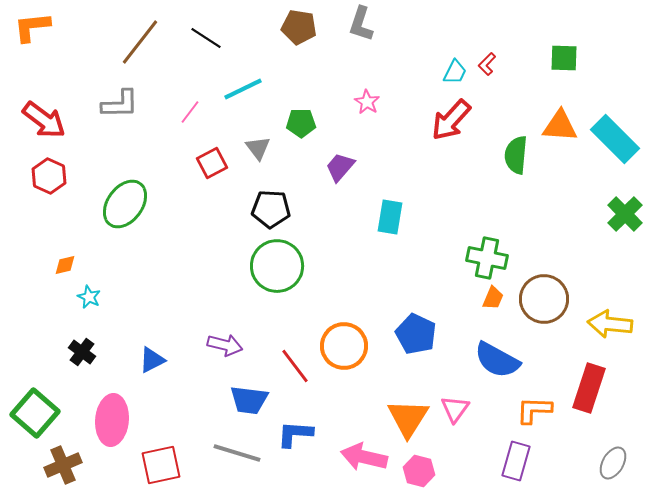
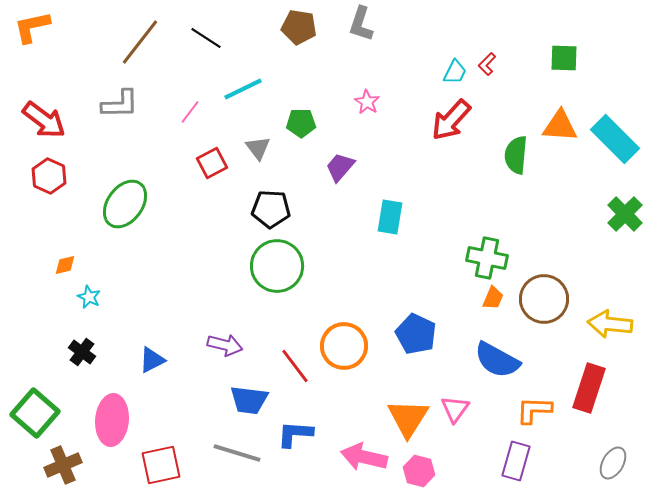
orange L-shape at (32, 27): rotated 6 degrees counterclockwise
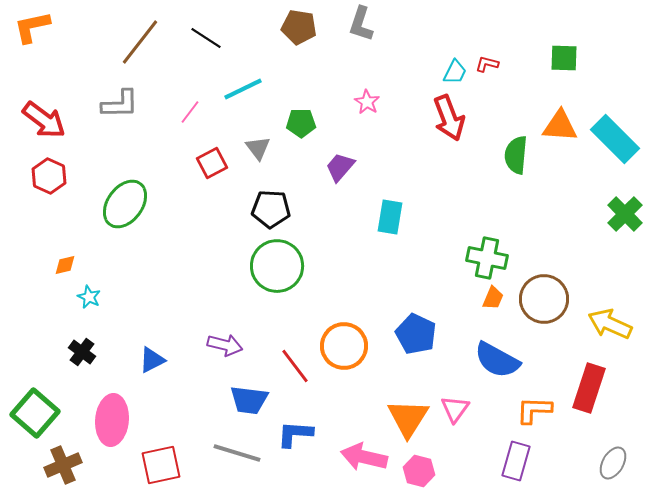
red L-shape at (487, 64): rotated 60 degrees clockwise
red arrow at (451, 120): moved 2 px left, 2 px up; rotated 63 degrees counterclockwise
yellow arrow at (610, 324): rotated 18 degrees clockwise
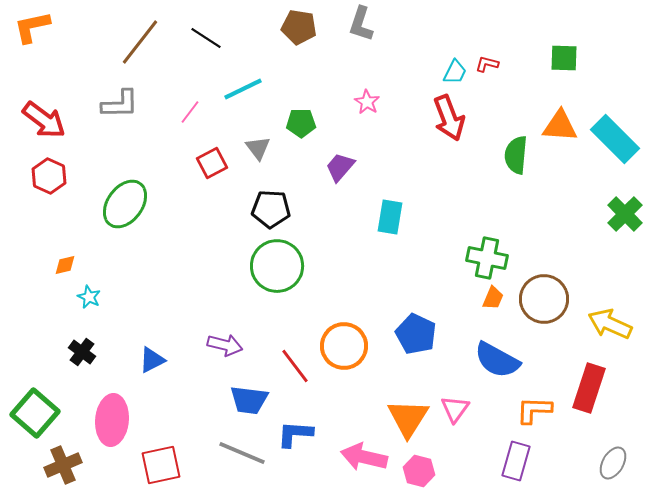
gray line at (237, 453): moved 5 px right; rotated 6 degrees clockwise
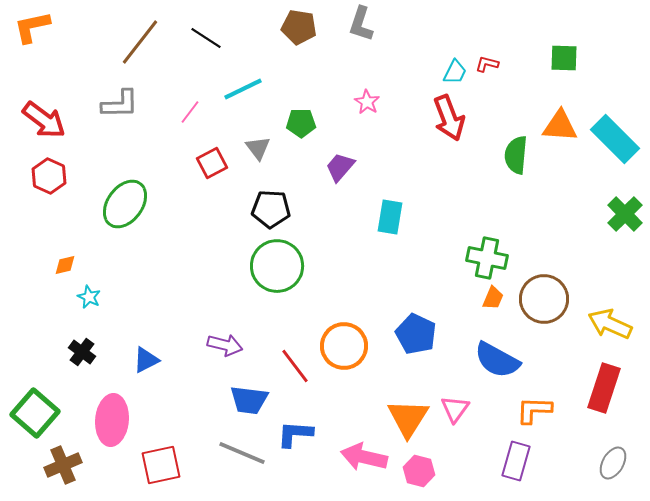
blue triangle at (152, 360): moved 6 px left
red rectangle at (589, 388): moved 15 px right
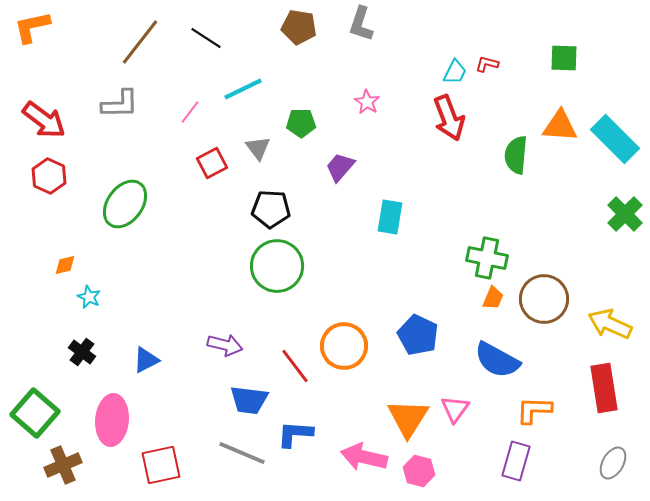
blue pentagon at (416, 334): moved 2 px right, 1 px down
red rectangle at (604, 388): rotated 27 degrees counterclockwise
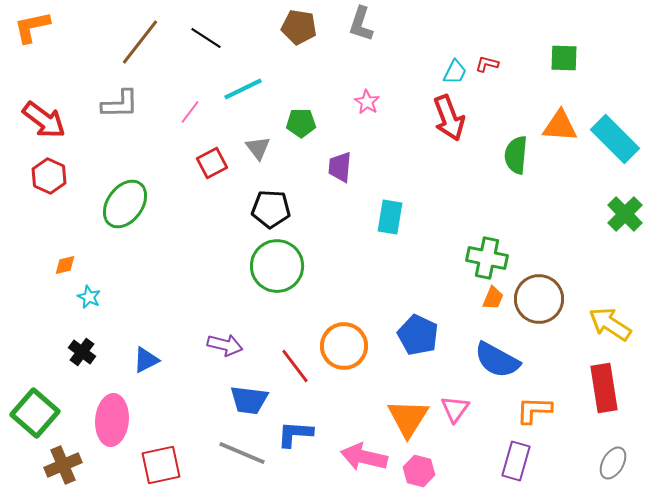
purple trapezoid at (340, 167): rotated 36 degrees counterclockwise
brown circle at (544, 299): moved 5 px left
yellow arrow at (610, 324): rotated 9 degrees clockwise
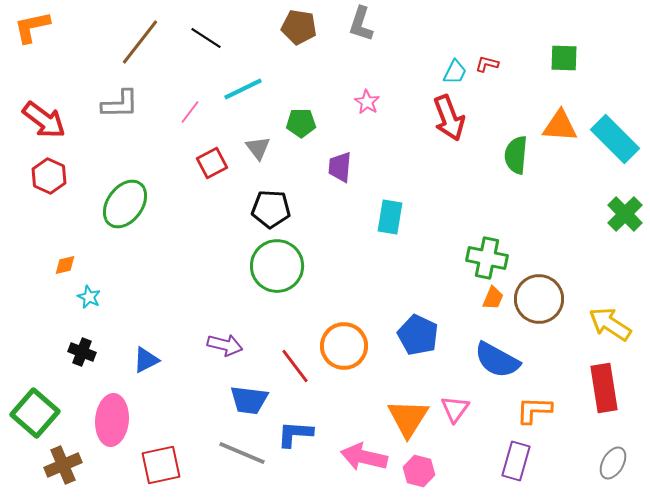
black cross at (82, 352): rotated 16 degrees counterclockwise
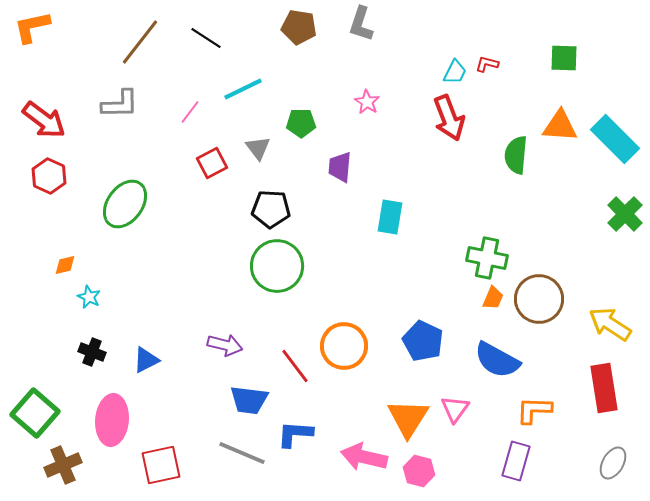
blue pentagon at (418, 335): moved 5 px right, 6 px down
black cross at (82, 352): moved 10 px right
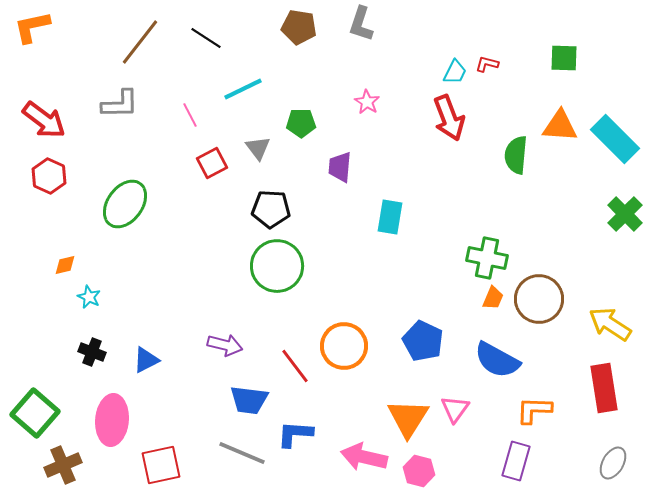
pink line at (190, 112): moved 3 px down; rotated 65 degrees counterclockwise
